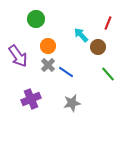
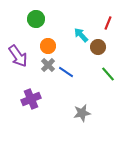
gray star: moved 10 px right, 10 px down
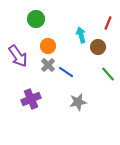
cyan arrow: rotated 28 degrees clockwise
gray star: moved 4 px left, 11 px up
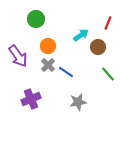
cyan arrow: rotated 70 degrees clockwise
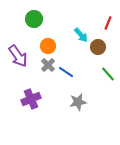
green circle: moved 2 px left
cyan arrow: rotated 84 degrees clockwise
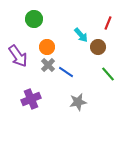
orange circle: moved 1 px left, 1 px down
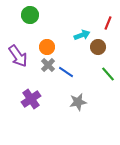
green circle: moved 4 px left, 4 px up
cyan arrow: moved 1 px right; rotated 70 degrees counterclockwise
purple cross: rotated 12 degrees counterclockwise
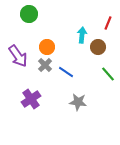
green circle: moved 1 px left, 1 px up
cyan arrow: rotated 63 degrees counterclockwise
gray cross: moved 3 px left
gray star: rotated 18 degrees clockwise
